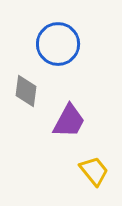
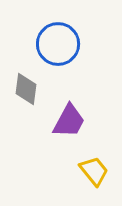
gray diamond: moved 2 px up
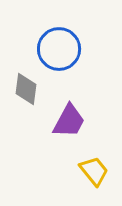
blue circle: moved 1 px right, 5 px down
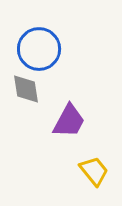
blue circle: moved 20 px left
gray diamond: rotated 16 degrees counterclockwise
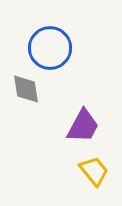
blue circle: moved 11 px right, 1 px up
purple trapezoid: moved 14 px right, 5 px down
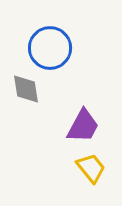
yellow trapezoid: moved 3 px left, 3 px up
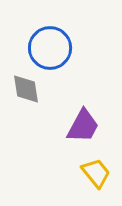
yellow trapezoid: moved 5 px right, 5 px down
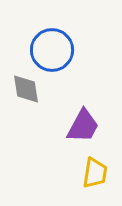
blue circle: moved 2 px right, 2 px down
yellow trapezoid: moved 1 px left; rotated 48 degrees clockwise
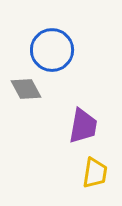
gray diamond: rotated 20 degrees counterclockwise
purple trapezoid: rotated 18 degrees counterclockwise
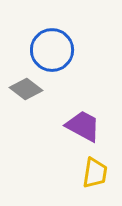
gray diamond: rotated 24 degrees counterclockwise
purple trapezoid: rotated 72 degrees counterclockwise
